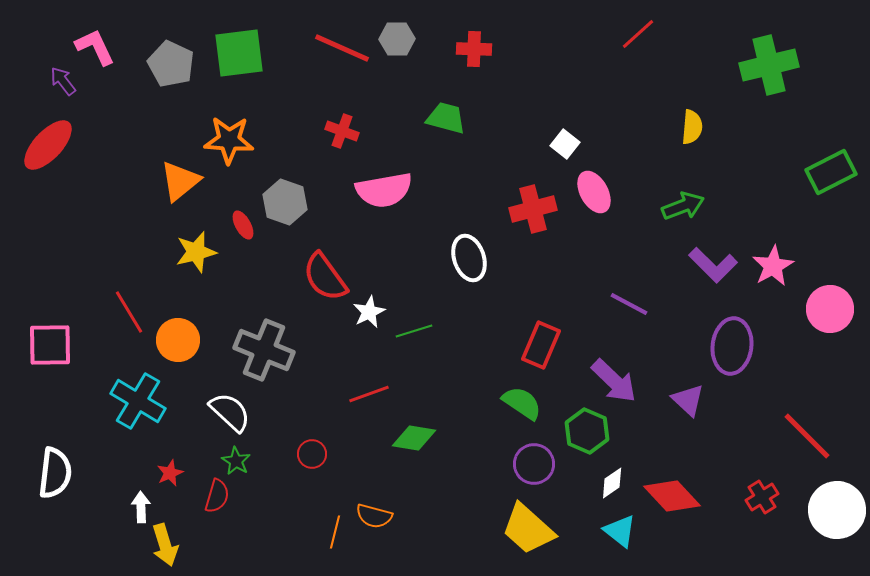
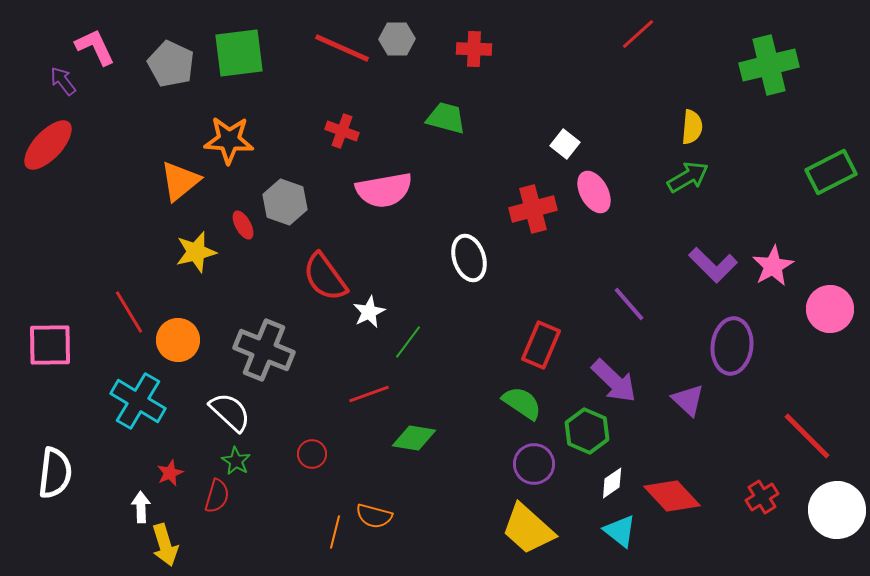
green arrow at (683, 206): moved 5 px right, 29 px up; rotated 9 degrees counterclockwise
purple line at (629, 304): rotated 21 degrees clockwise
green line at (414, 331): moved 6 px left, 11 px down; rotated 36 degrees counterclockwise
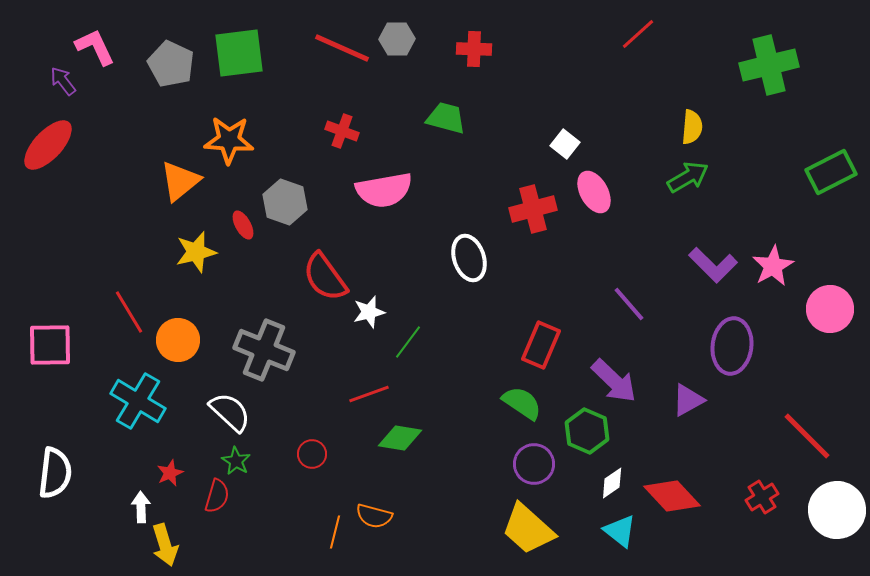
white star at (369, 312): rotated 12 degrees clockwise
purple triangle at (688, 400): rotated 48 degrees clockwise
green diamond at (414, 438): moved 14 px left
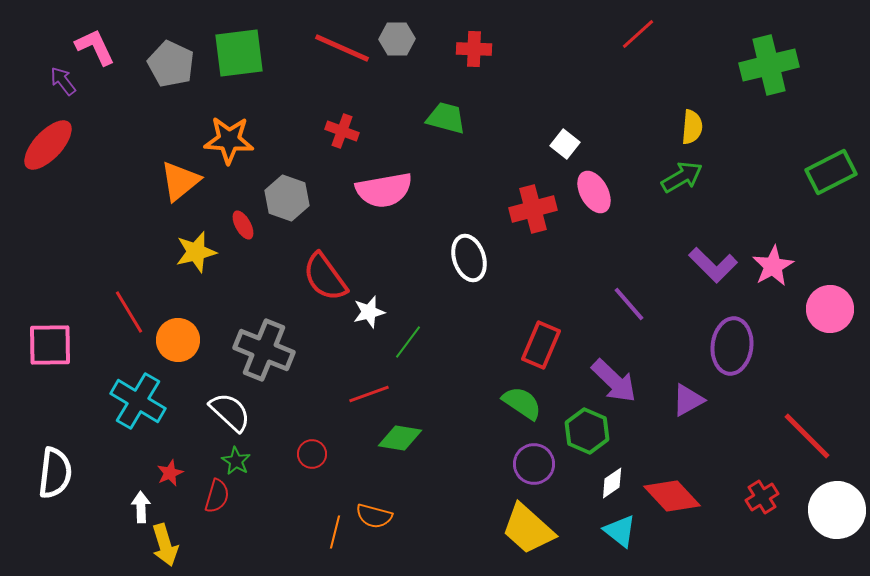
green arrow at (688, 177): moved 6 px left
gray hexagon at (285, 202): moved 2 px right, 4 px up
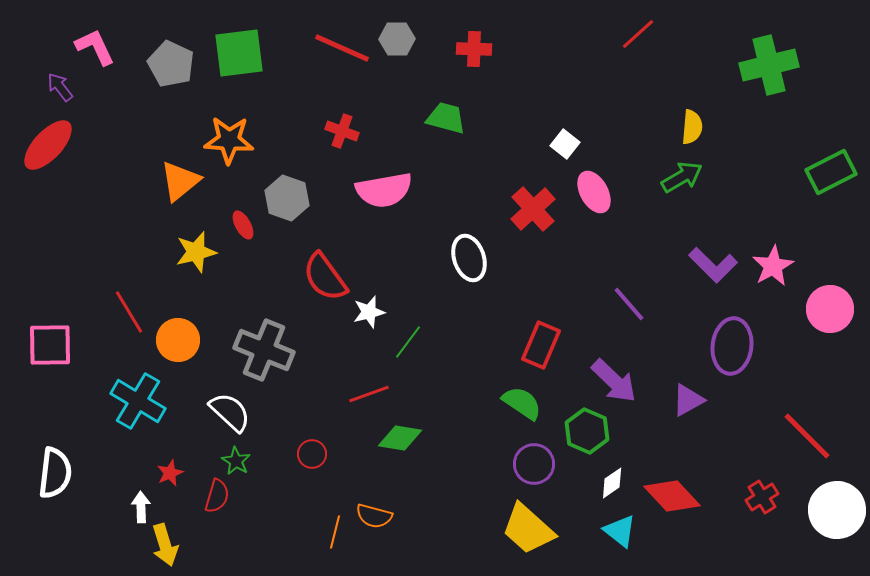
purple arrow at (63, 81): moved 3 px left, 6 px down
red cross at (533, 209): rotated 27 degrees counterclockwise
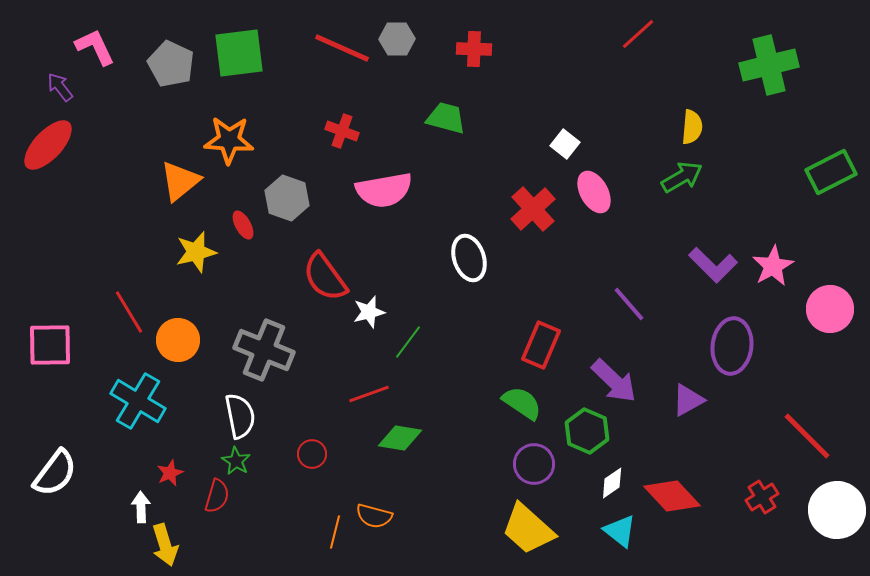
white semicircle at (230, 412): moved 10 px right, 4 px down; rotated 36 degrees clockwise
white semicircle at (55, 473): rotated 30 degrees clockwise
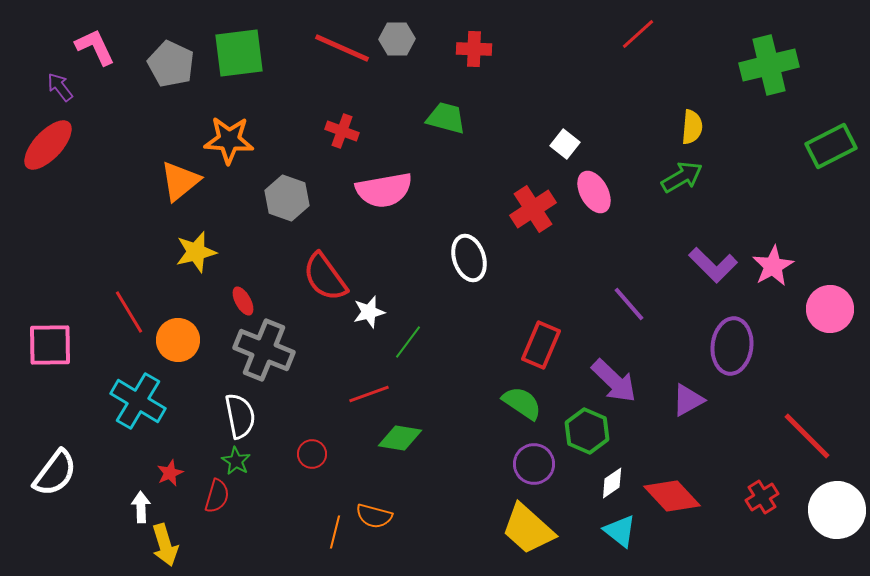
green rectangle at (831, 172): moved 26 px up
red cross at (533, 209): rotated 9 degrees clockwise
red ellipse at (243, 225): moved 76 px down
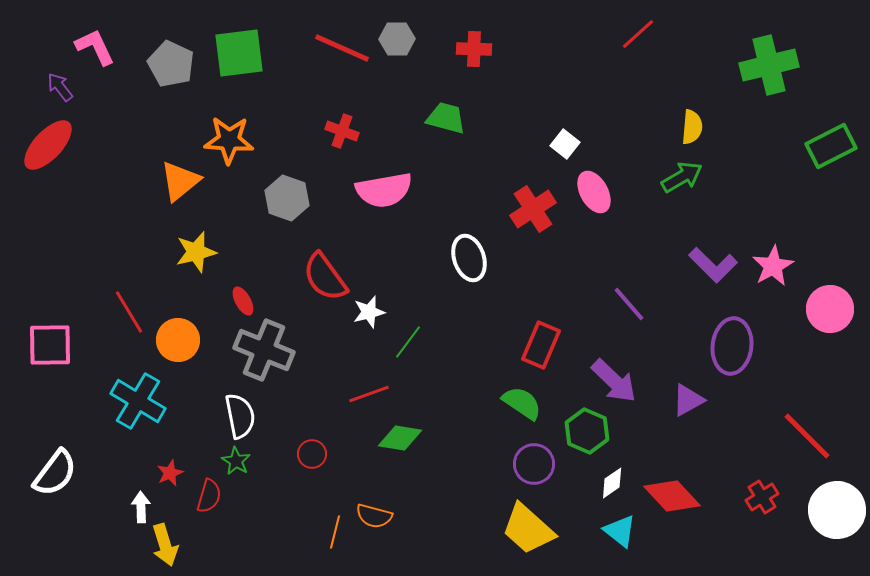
red semicircle at (217, 496): moved 8 px left
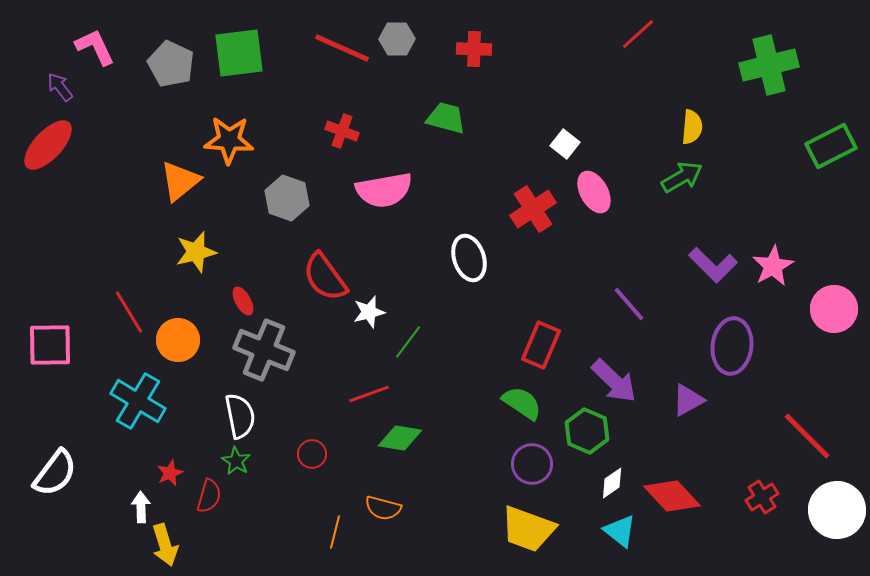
pink circle at (830, 309): moved 4 px right
purple circle at (534, 464): moved 2 px left
orange semicircle at (374, 516): moved 9 px right, 8 px up
yellow trapezoid at (528, 529): rotated 22 degrees counterclockwise
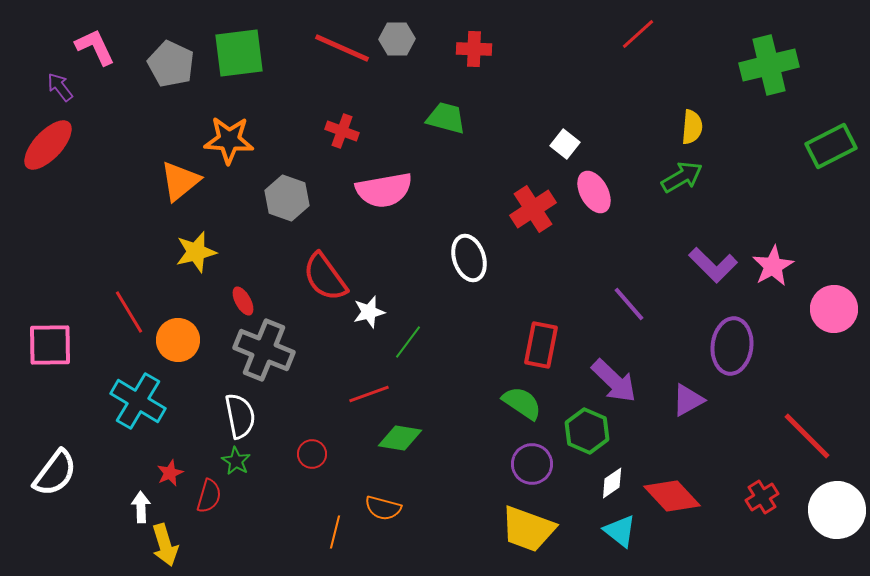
red rectangle at (541, 345): rotated 12 degrees counterclockwise
